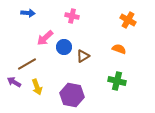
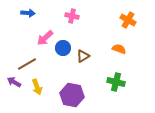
blue circle: moved 1 px left, 1 px down
green cross: moved 1 px left, 1 px down
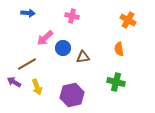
orange semicircle: rotated 120 degrees counterclockwise
brown triangle: moved 1 px down; rotated 24 degrees clockwise
purple hexagon: rotated 25 degrees counterclockwise
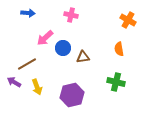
pink cross: moved 1 px left, 1 px up
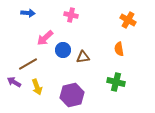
blue circle: moved 2 px down
brown line: moved 1 px right
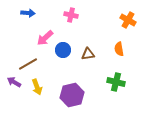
brown triangle: moved 5 px right, 3 px up
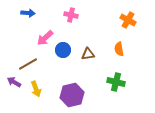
yellow arrow: moved 1 px left, 2 px down
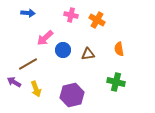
orange cross: moved 31 px left
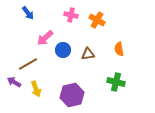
blue arrow: rotated 48 degrees clockwise
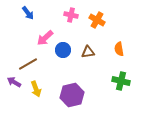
brown triangle: moved 2 px up
green cross: moved 5 px right, 1 px up
